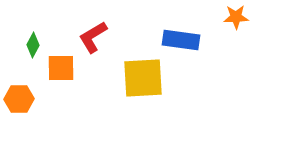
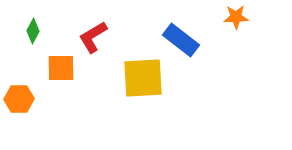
blue rectangle: rotated 30 degrees clockwise
green diamond: moved 14 px up
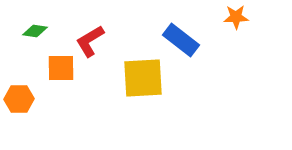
green diamond: moved 2 px right; rotated 70 degrees clockwise
red L-shape: moved 3 px left, 4 px down
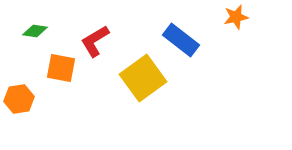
orange star: rotated 10 degrees counterclockwise
red L-shape: moved 5 px right
orange square: rotated 12 degrees clockwise
yellow square: rotated 33 degrees counterclockwise
orange hexagon: rotated 8 degrees counterclockwise
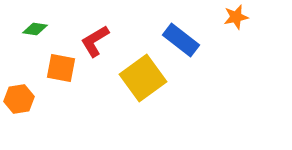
green diamond: moved 2 px up
